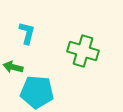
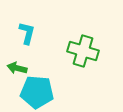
green arrow: moved 4 px right, 1 px down
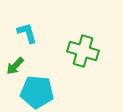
cyan L-shape: rotated 30 degrees counterclockwise
green arrow: moved 2 px left, 2 px up; rotated 60 degrees counterclockwise
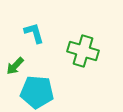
cyan L-shape: moved 7 px right
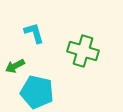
green arrow: rotated 18 degrees clockwise
cyan pentagon: rotated 8 degrees clockwise
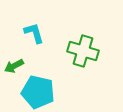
green arrow: moved 1 px left
cyan pentagon: moved 1 px right
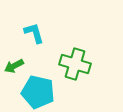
green cross: moved 8 px left, 13 px down
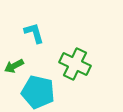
green cross: rotated 8 degrees clockwise
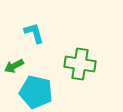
green cross: moved 5 px right; rotated 16 degrees counterclockwise
cyan pentagon: moved 2 px left
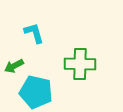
green cross: rotated 8 degrees counterclockwise
